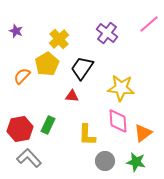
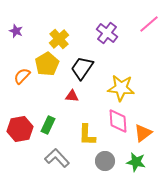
gray L-shape: moved 28 px right
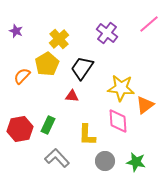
orange triangle: moved 2 px right, 28 px up
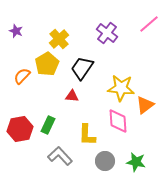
gray L-shape: moved 3 px right, 2 px up
